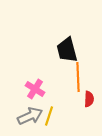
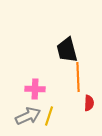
pink cross: rotated 30 degrees counterclockwise
red semicircle: moved 4 px down
gray arrow: moved 2 px left
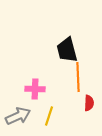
gray arrow: moved 10 px left
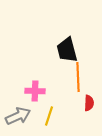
pink cross: moved 2 px down
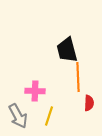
gray arrow: rotated 85 degrees clockwise
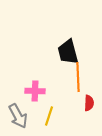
black trapezoid: moved 1 px right, 2 px down
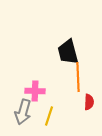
red semicircle: moved 1 px up
gray arrow: moved 5 px right, 4 px up; rotated 45 degrees clockwise
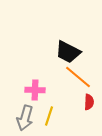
black trapezoid: rotated 48 degrees counterclockwise
orange line: rotated 48 degrees counterclockwise
pink cross: moved 1 px up
gray arrow: moved 2 px right, 6 px down
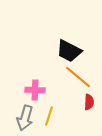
black trapezoid: moved 1 px right, 1 px up
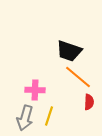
black trapezoid: rotated 8 degrees counterclockwise
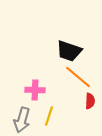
red semicircle: moved 1 px right, 1 px up
gray arrow: moved 3 px left, 2 px down
